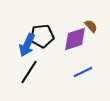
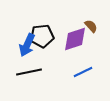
black line: rotated 45 degrees clockwise
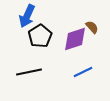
brown semicircle: moved 1 px right, 1 px down
black pentagon: moved 2 px left; rotated 25 degrees counterclockwise
blue arrow: moved 29 px up
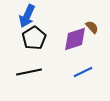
black pentagon: moved 6 px left, 2 px down
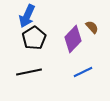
purple diamond: moved 2 px left; rotated 28 degrees counterclockwise
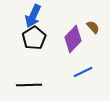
blue arrow: moved 6 px right
brown semicircle: moved 1 px right
black line: moved 13 px down; rotated 10 degrees clockwise
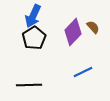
purple diamond: moved 7 px up
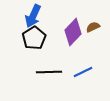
brown semicircle: rotated 72 degrees counterclockwise
black line: moved 20 px right, 13 px up
